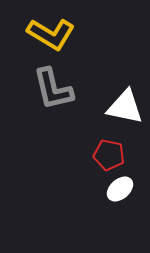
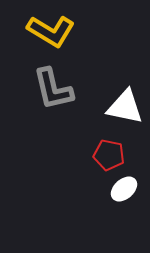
yellow L-shape: moved 3 px up
white ellipse: moved 4 px right
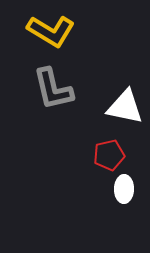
red pentagon: rotated 24 degrees counterclockwise
white ellipse: rotated 48 degrees counterclockwise
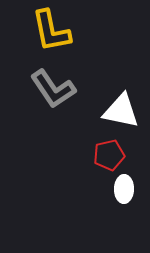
yellow L-shape: rotated 48 degrees clockwise
gray L-shape: rotated 21 degrees counterclockwise
white triangle: moved 4 px left, 4 px down
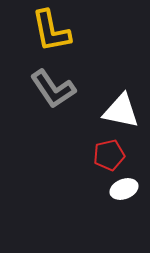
white ellipse: rotated 68 degrees clockwise
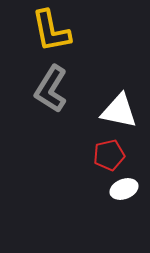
gray L-shape: moved 2 px left; rotated 66 degrees clockwise
white triangle: moved 2 px left
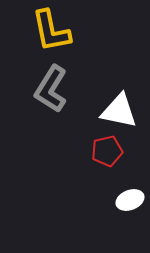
red pentagon: moved 2 px left, 4 px up
white ellipse: moved 6 px right, 11 px down
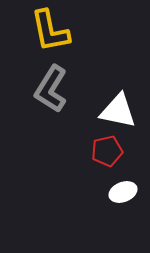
yellow L-shape: moved 1 px left
white triangle: moved 1 px left
white ellipse: moved 7 px left, 8 px up
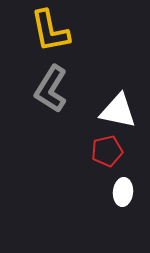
white ellipse: rotated 64 degrees counterclockwise
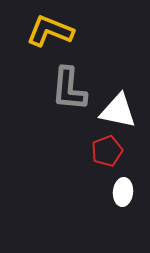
yellow L-shape: rotated 123 degrees clockwise
gray L-shape: moved 18 px right; rotated 27 degrees counterclockwise
red pentagon: rotated 8 degrees counterclockwise
